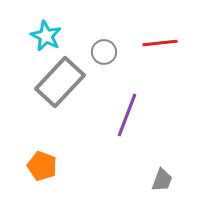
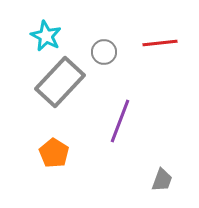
purple line: moved 7 px left, 6 px down
orange pentagon: moved 12 px right, 13 px up; rotated 12 degrees clockwise
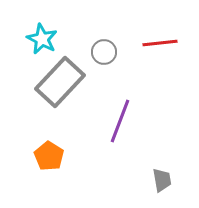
cyan star: moved 4 px left, 3 px down
orange pentagon: moved 5 px left, 3 px down
gray trapezoid: rotated 30 degrees counterclockwise
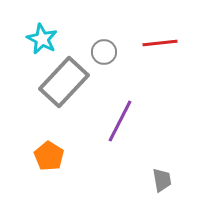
gray rectangle: moved 4 px right
purple line: rotated 6 degrees clockwise
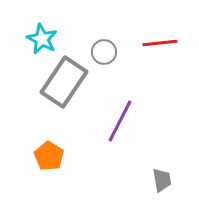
gray rectangle: rotated 9 degrees counterclockwise
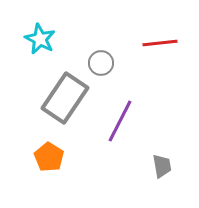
cyan star: moved 2 px left
gray circle: moved 3 px left, 11 px down
gray rectangle: moved 1 px right, 16 px down
orange pentagon: moved 1 px down
gray trapezoid: moved 14 px up
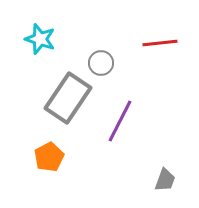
cyan star: rotated 8 degrees counterclockwise
gray rectangle: moved 3 px right
orange pentagon: rotated 12 degrees clockwise
gray trapezoid: moved 3 px right, 14 px down; rotated 30 degrees clockwise
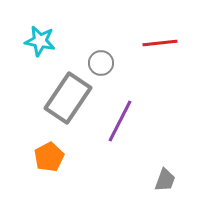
cyan star: moved 2 px down; rotated 8 degrees counterclockwise
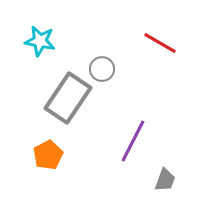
red line: rotated 36 degrees clockwise
gray circle: moved 1 px right, 6 px down
purple line: moved 13 px right, 20 px down
orange pentagon: moved 1 px left, 2 px up
